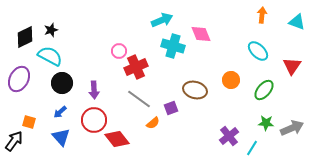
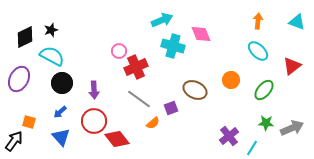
orange arrow: moved 4 px left, 6 px down
cyan semicircle: moved 2 px right
red triangle: rotated 18 degrees clockwise
brown ellipse: rotated 10 degrees clockwise
red circle: moved 1 px down
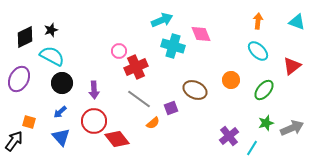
green star: rotated 21 degrees counterclockwise
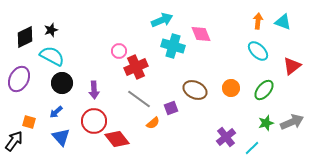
cyan triangle: moved 14 px left
orange circle: moved 8 px down
blue arrow: moved 4 px left
gray arrow: moved 6 px up
purple cross: moved 3 px left, 1 px down
cyan line: rotated 14 degrees clockwise
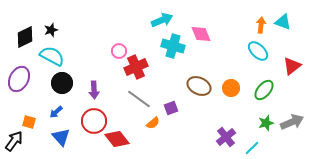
orange arrow: moved 3 px right, 4 px down
brown ellipse: moved 4 px right, 4 px up
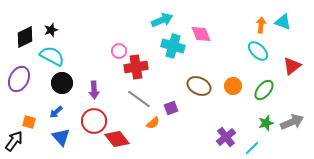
red cross: rotated 15 degrees clockwise
orange circle: moved 2 px right, 2 px up
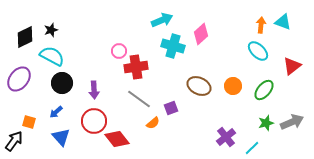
pink diamond: rotated 70 degrees clockwise
purple ellipse: rotated 10 degrees clockwise
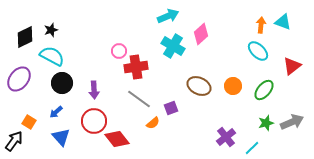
cyan arrow: moved 6 px right, 4 px up
cyan cross: rotated 15 degrees clockwise
orange square: rotated 16 degrees clockwise
